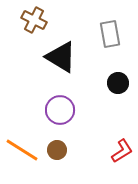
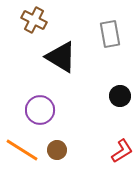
black circle: moved 2 px right, 13 px down
purple circle: moved 20 px left
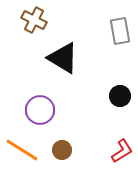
gray rectangle: moved 10 px right, 3 px up
black triangle: moved 2 px right, 1 px down
brown circle: moved 5 px right
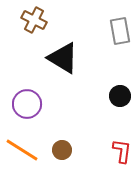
purple circle: moved 13 px left, 6 px up
red L-shape: rotated 50 degrees counterclockwise
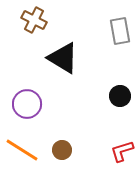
red L-shape: rotated 115 degrees counterclockwise
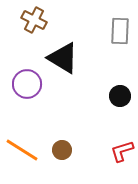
gray rectangle: rotated 12 degrees clockwise
purple circle: moved 20 px up
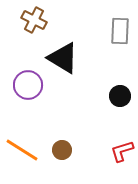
purple circle: moved 1 px right, 1 px down
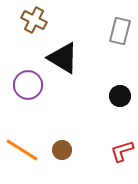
gray rectangle: rotated 12 degrees clockwise
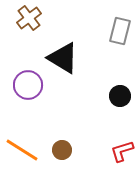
brown cross: moved 5 px left, 2 px up; rotated 25 degrees clockwise
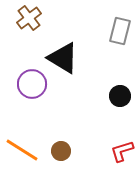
purple circle: moved 4 px right, 1 px up
brown circle: moved 1 px left, 1 px down
